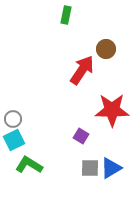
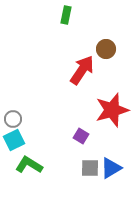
red star: rotated 16 degrees counterclockwise
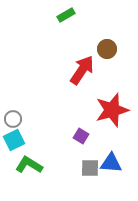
green rectangle: rotated 48 degrees clockwise
brown circle: moved 1 px right
blue triangle: moved 5 px up; rotated 35 degrees clockwise
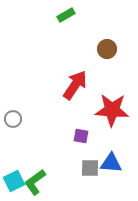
red arrow: moved 7 px left, 15 px down
red star: rotated 20 degrees clockwise
purple square: rotated 21 degrees counterclockwise
cyan square: moved 41 px down
green L-shape: moved 6 px right, 17 px down; rotated 68 degrees counterclockwise
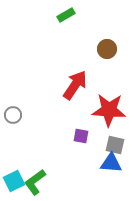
red star: moved 3 px left
gray circle: moved 4 px up
gray square: moved 25 px right, 23 px up; rotated 12 degrees clockwise
